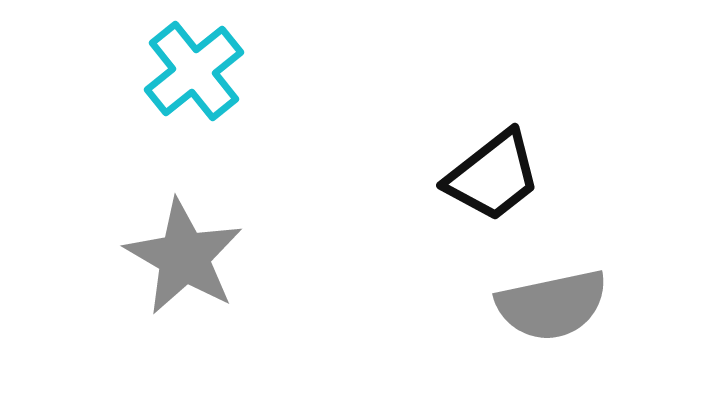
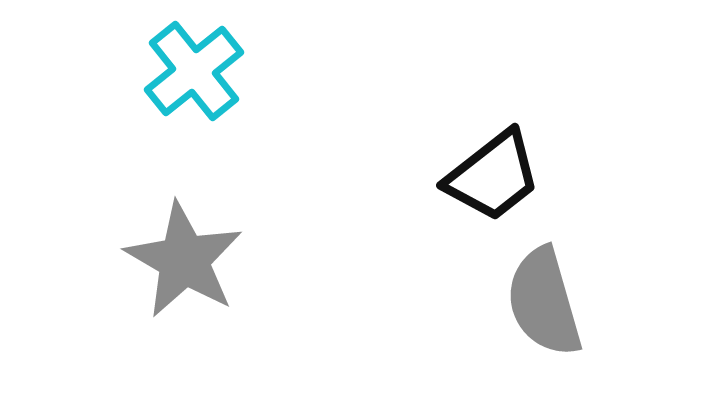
gray star: moved 3 px down
gray semicircle: moved 8 px left, 3 px up; rotated 86 degrees clockwise
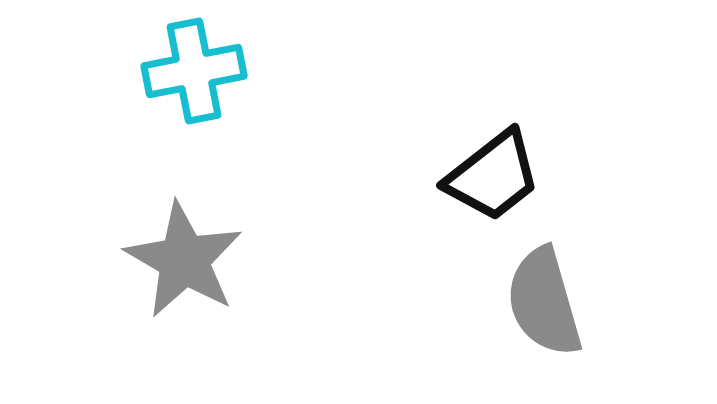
cyan cross: rotated 28 degrees clockwise
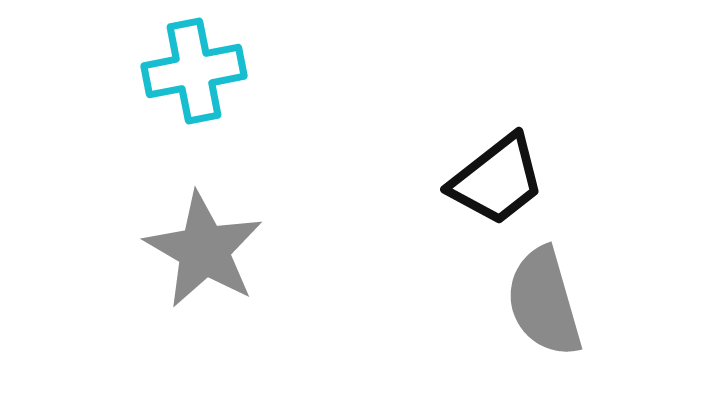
black trapezoid: moved 4 px right, 4 px down
gray star: moved 20 px right, 10 px up
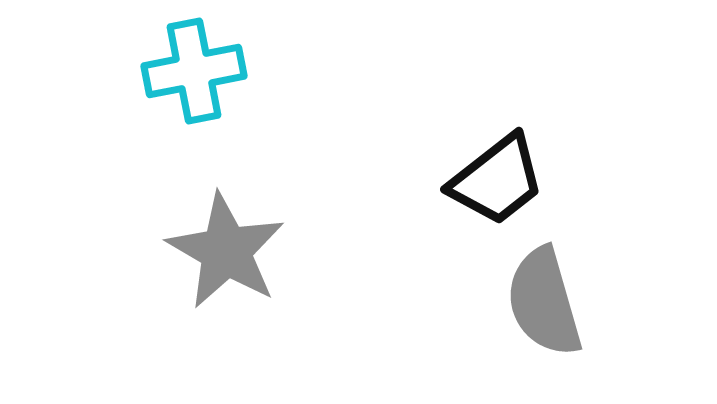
gray star: moved 22 px right, 1 px down
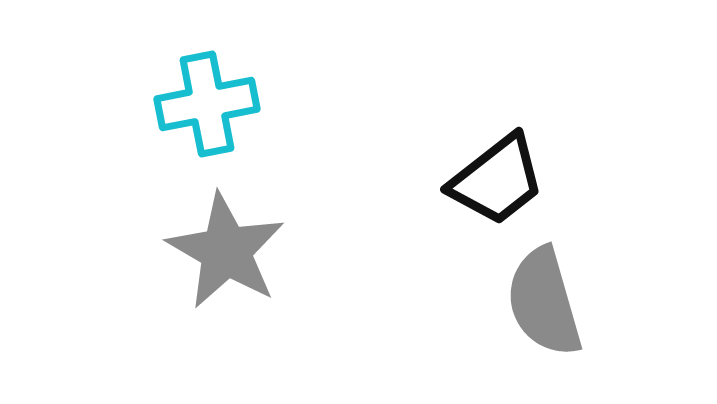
cyan cross: moved 13 px right, 33 px down
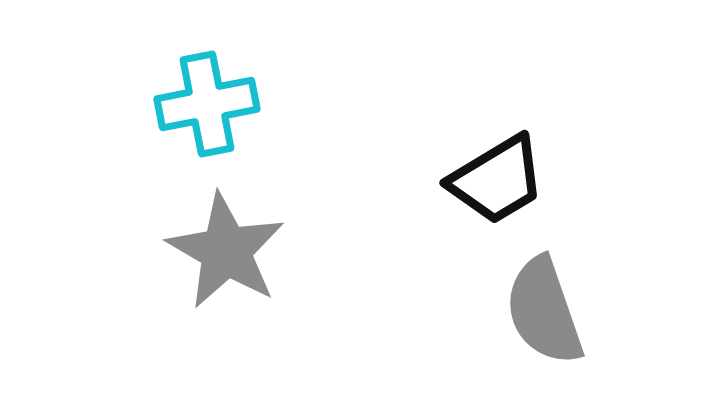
black trapezoid: rotated 7 degrees clockwise
gray semicircle: moved 9 px down; rotated 3 degrees counterclockwise
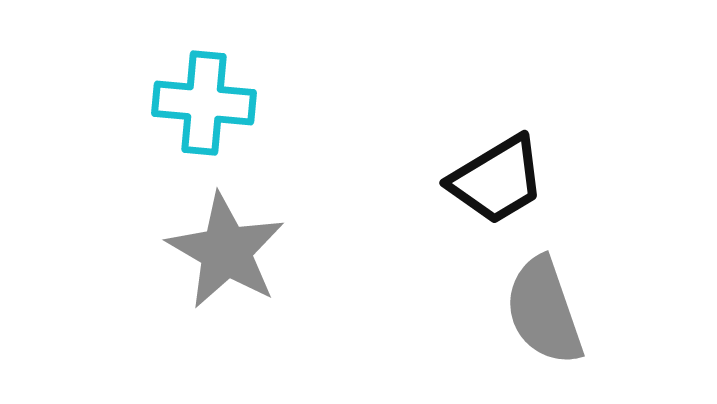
cyan cross: moved 3 px left, 1 px up; rotated 16 degrees clockwise
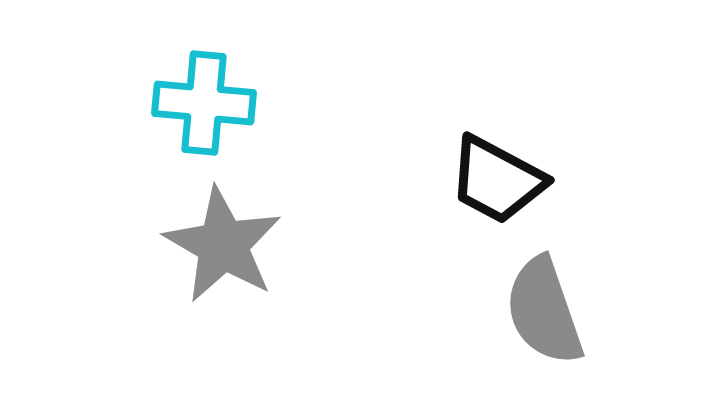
black trapezoid: rotated 59 degrees clockwise
gray star: moved 3 px left, 6 px up
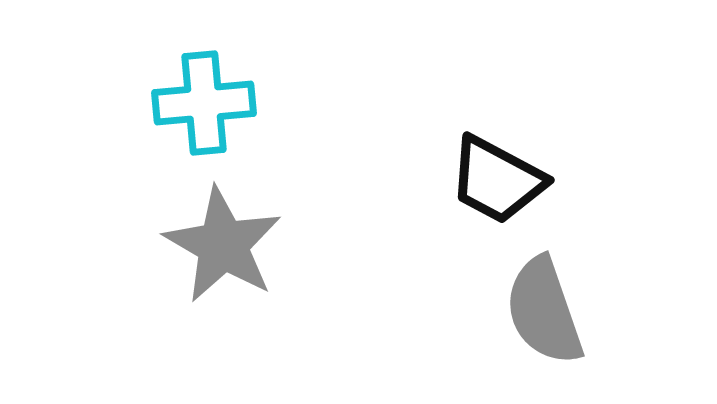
cyan cross: rotated 10 degrees counterclockwise
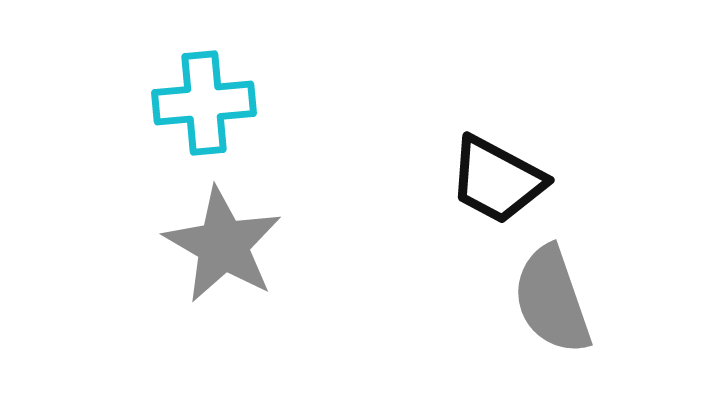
gray semicircle: moved 8 px right, 11 px up
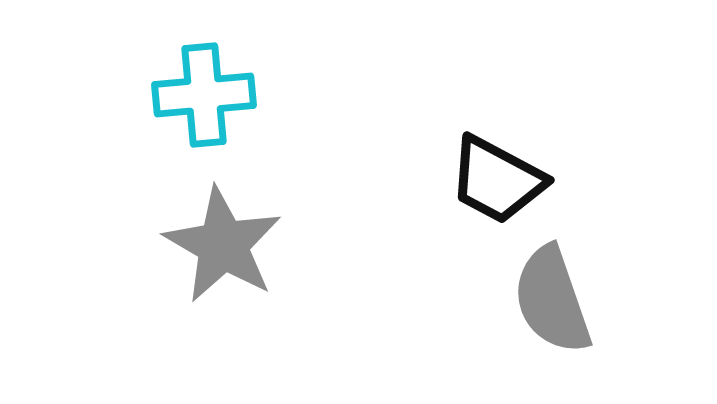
cyan cross: moved 8 px up
